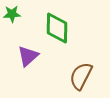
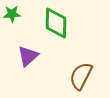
green diamond: moved 1 px left, 5 px up
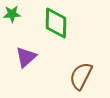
purple triangle: moved 2 px left, 1 px down
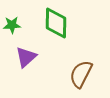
green star: moved 11 px down
brown semicircle: moved 2 px up
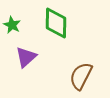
green star: rotated 30 degrees clockwise
brown semicircle: moved 2 px down
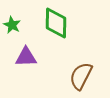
purple triangle: rotated 40 degrees clockwise
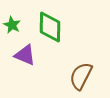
green diamond: moved 6 px left, 4 px down
purple triangle: moved 1 px left, 2 px up; rotated 25 degrees clockwise
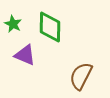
green star: moved 1 px right, 1 px up
